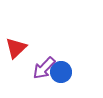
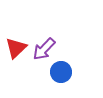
purple arrow: moved 19 px up
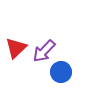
purple arrow: moved 2 px down
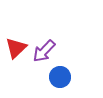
blue circle: moved 1 px left, 5 px down
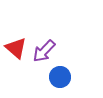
red triangle: rotated 35 degrees counterclockwise
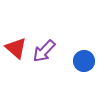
blue circle: moved 24 px right, 16 px up
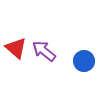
purple arrow: rotated 85 degrees clockwise
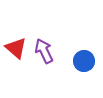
purple arrow: rotated 25 degrees clockwise
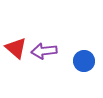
purple arrow: rotated 70 degrees counterclockwise
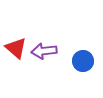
blue circle: moved 1 px left
